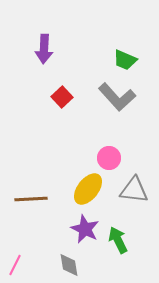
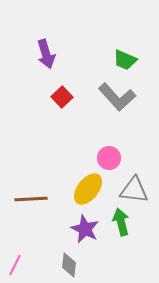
purple arrow: moved 2 px right, 5 px down; rotated 20 degrees counterclockwise
green arrow: moved 3 px right, 18 px up; rotated 12 degrees clockwise
gray diamond: rotated 15 degrees clockwise
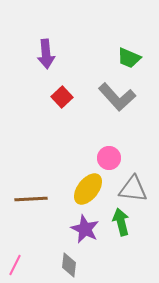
purple arrow: rotated 12 degrees clockwise
green trapezoid: moved 4 px right, 2 px up
gray triangle: moved 1 px left, 1 px up
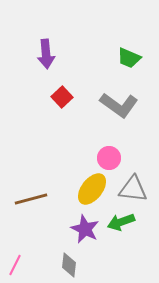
gray L-shape: moved 2 px right, 8 px down; rotated 12 degrees counterclockwise
yellow ellipse: moved 4 px right
brown line: rotated 12 degrees counterclockwise
green arrow: rotated 96 degrees counterclockwise
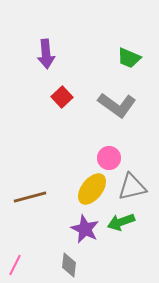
gray L-shape: moved 2 px left
gray triangle: moved 1 px left, 2 px up; rotated 20 degrees counterclockwise
brown line: moved 1 px left, 2 px up
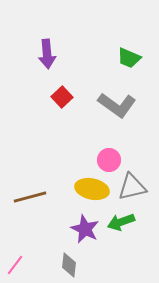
purple arrow: moved 1 px right
pink circle: moved 2 px down
yellow ellipse: rotated 64 degrees clockwise
pink line: rotated 10 degrees clockwise
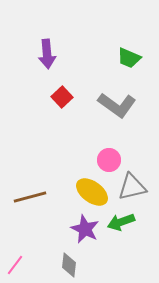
yellow ellipse: moved 3 px down; rotated 24 degrees clockwise
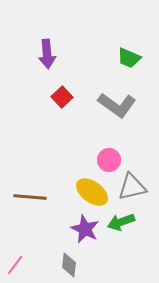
brown line: rotated 20 degrees clockwise
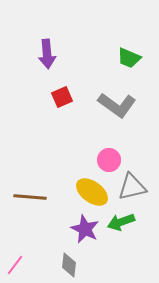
red square: rotated 20 degrees clockwise
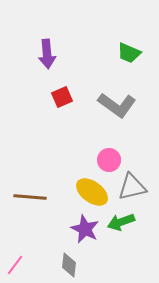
green trapezoid: moved 5 px up
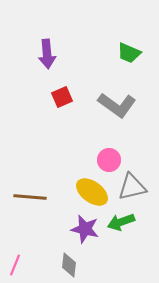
purple star: rotated 12 degrees counterclockwise
pink line: rotated 15 degrees counterclockwise
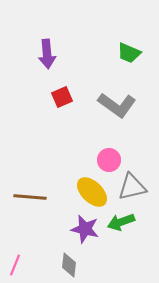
yellow ellipse: rotated 8 degrees clockwise
